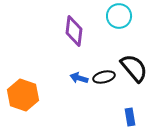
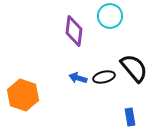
cyan circle: moved 9 px left
blue arrow: moved 1 px left
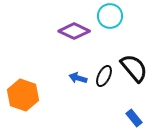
purple diamond: rotated 72 degrees counterclockwise
black ellipse: moved 1 px up; rotated 50 degrees counterclockwise
blue rectangle: moved 4 px right, 1 px down; rotated 30 degrees counterclockwise
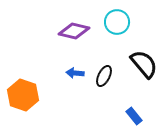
cyan circle: moved 7 px right, 6 px down
purple diamond: rotated 12 degrees counterclockwise
black semicircle: moved 10 px right, 4 px up
blue arrow: moved 3 px left, 5 px up; rotated 12 degrees counterclockwise
blue rectangle: moved 2 px up
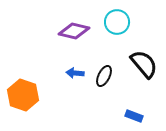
blue rectangle: rotated 30 degrees counterclockwise
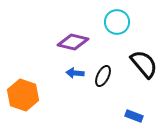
purple diamond: moved 1 px left, 11 px down
black ellipse: moved 1 px left
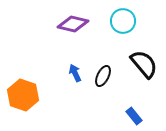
cyan circle: moved 6 px right, 1 px up
purple diamond: moved 18 px up
blue arrow: rotated 60 degrees clockwise
blue rectangle: rotated 30 degrees clockwise
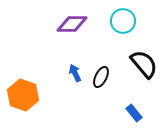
purple diamond: moved 1 px left; rotated 12 degrees counterclockwise
black ellipse: moved 2 px left, 1 px down
blue rectangle: moved 3 px up
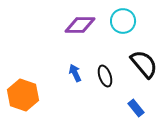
purple diamond: moved 8 px right, 1 px down
black ellipse: moved 4 px right, 1 px up; rotated 45 degrees counterclockwise
blue rectangle: moved 2 px right, 5 px up
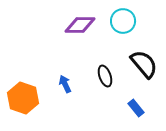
blue arrow: moved 10 px left, 11 px down
orange hexagon: moved 3 px down
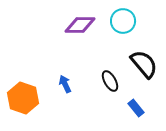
black ellipse: moved 5 px right, 5 px down; rotated 10 degrees counterclockwise
